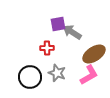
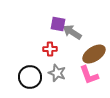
purple square: rotated 21 degrees clockwise
red cross: moved 3 px right, 1 px down
pink L-shape: rotated 100 degrees clockwise
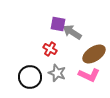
red cross: rotated 32 degrees clockwise
pink L-shape: rotated 45 degrees counterclockwise
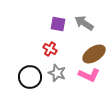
gray arrow: moved 12 px right, 9 px up
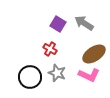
purple square: rotated 21 degrees clockwise
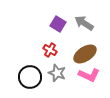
red cross: moved 1 px down
brown ellipse: moved 9 px left
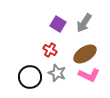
gray arrow: rotated 90 degrees counterclockwise
